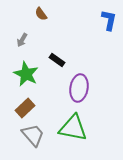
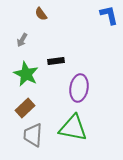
blue L-shape: moved 5 px up; rotated 25 degrees counterclockwise
black rectangle: moved 1 px left, 1 px down; rotated 42 degrees counterclockwise
gray trapezoid: rotated 135 degrees counterclockwise
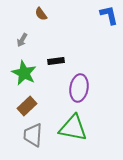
green star: moved 2 px left, 1 px up
brown rectangle: moved 2 px right, 2 px up
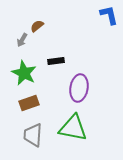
brown semicircle: moved 4 px left, 12 px down; rotated 88 degrees clockwise
brown rectangle: moved 2 px right, 3 px up; rotated 24 degrees clockwise
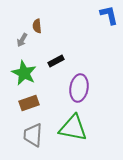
brown semicircle: rotated 56 degrees counterclockwise
black rectangle: rotated 21 degrees counterclockwise
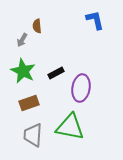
blue L-shape: moved 14 px left, 5 px down
black rectangle: moved 12 px down
green star: moved 1 px left, 2 px up
purple ellipse: moved 2 px right
green triangle: moved 3 px left, 1 px up
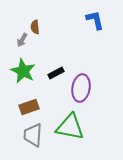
brown semicircle: moved 2 px left, 1 px down
brown rectangle: moved 4 px down
